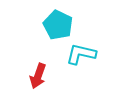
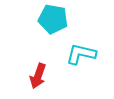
cyan pentagon: moved 5 px left, 6 px up; rotated 16 degrees counterclockwise
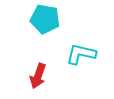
cyan pentagon: moved 8 px left
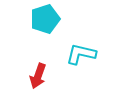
cyan pentagon: rotated 28 degrees counterclockwise
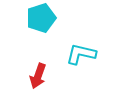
cyan pentagon: moved 4 px left, 1 px up
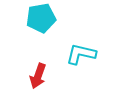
cyan pentagon: rotated 8 degrees clockwise
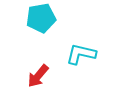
red arrow: rotated 20 degrees clockwise
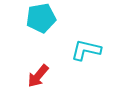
cyan L-shape: moved 5 px right, 4 px up
